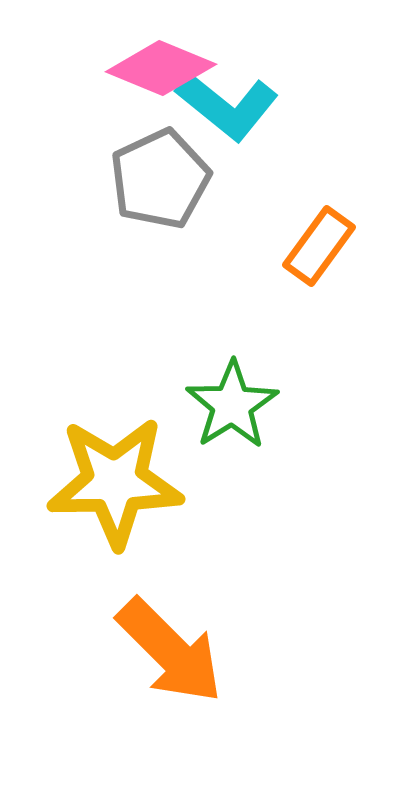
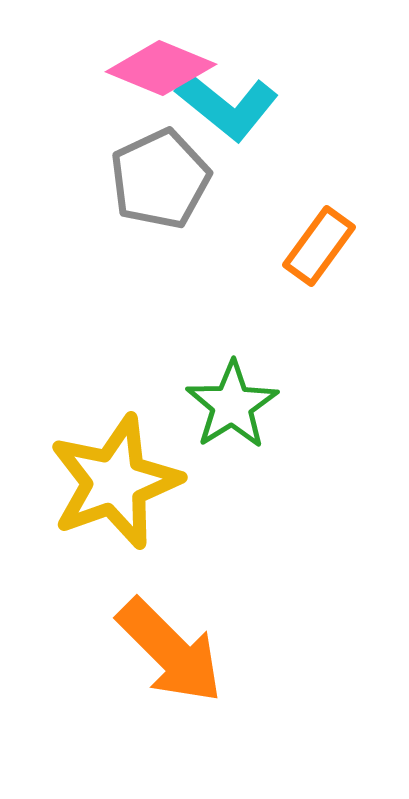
yellow star: rotated 19 degrees counterclockwise
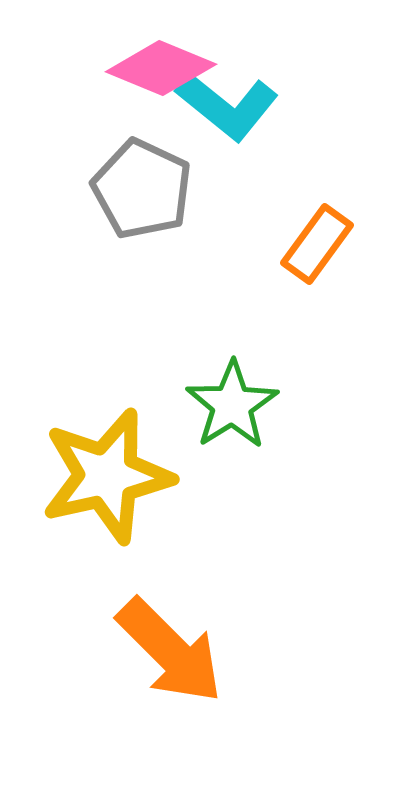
gray pentagon: moved 18 px left, 10 px down; rotated 22 degrees counterclockwise
orange rectangle: moved 2 px left, 2 px up
yellow star: moved 8 px left, 6 px up; rotated 7 degrees clockwise
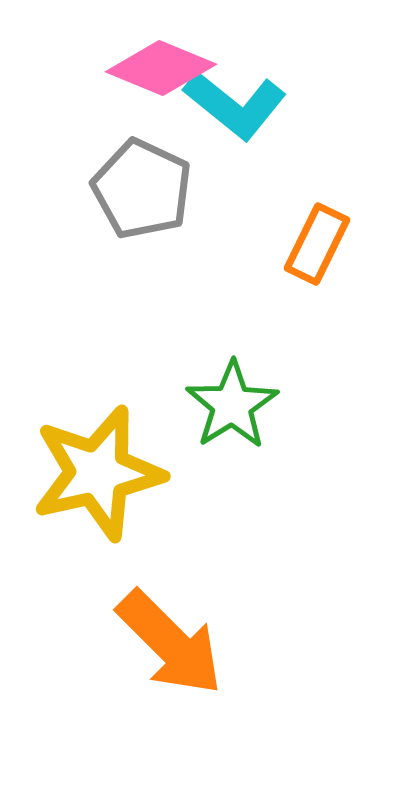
cyan L-shape: moved 8 px right, 1 px up
orange rectangle: rotated 10 degrees counterclockwise
yellow star: moved 9 px left, 3 px up
orange arrow: moved 8 px up
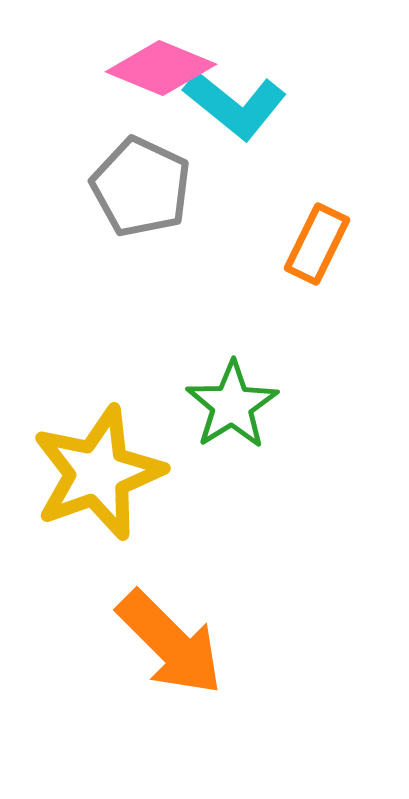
gray pentagon: moved 1 px left, 2 px up
yellow star: rotated 7 degrees counterclockwise
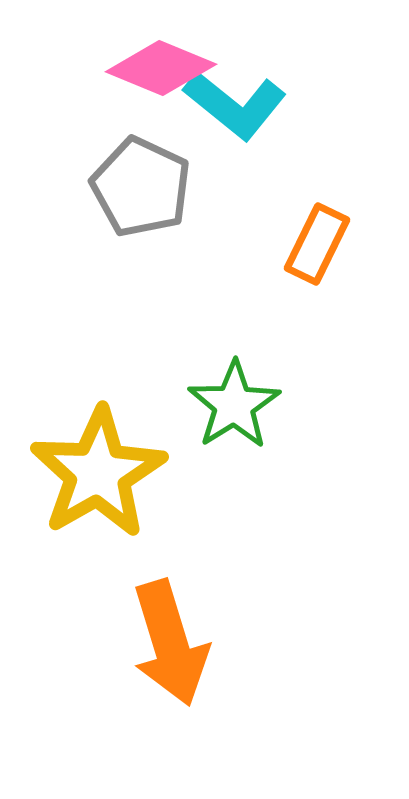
green star: moved 2 px right
yellow star: rotated 10 degrees counterclockwise
orange arrow: rotated 28 degrees clockwise
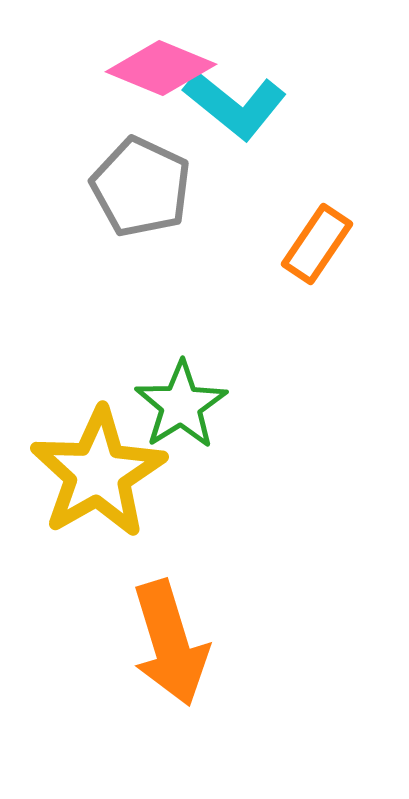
orange rectangle: rotated 8 degrees clockwise
green star: moved 53 px left
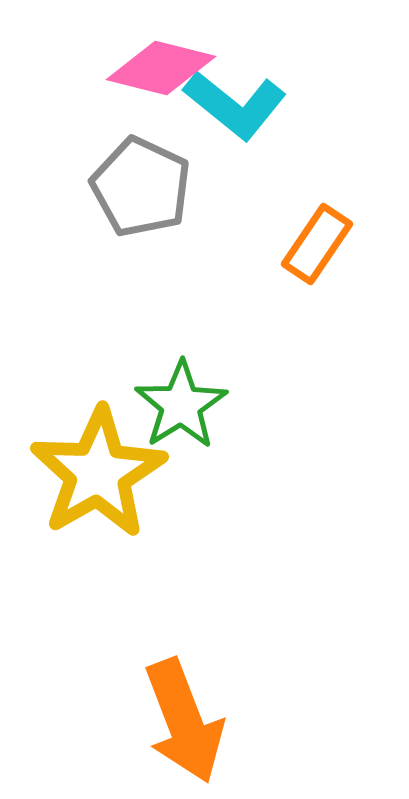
pink diamond: rotated 8 degrees counterclockwise
orange arrow: moved 14 px right, 78 px down; rotated 4 degrees counterclockwise
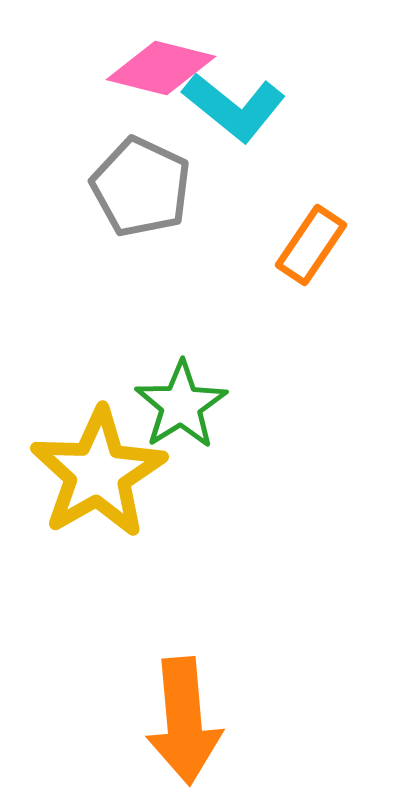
cyan L-shape: moved 1 px left, 2 px down
orange rectangle: moved 6 px left, 1 px down
orange arrow: rotated 16 degrees clockwise
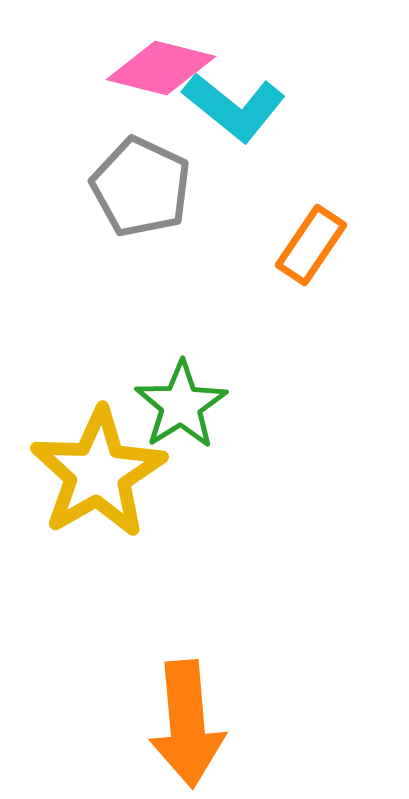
orange arrow: moved 3 px right, 3 px down
